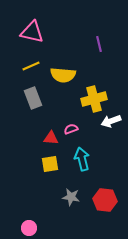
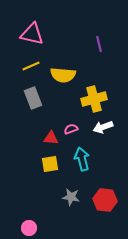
pink triangle: moved 2 px down
white arrow: moved 8 px left, 6 px down
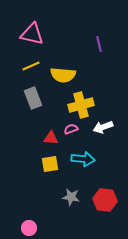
yellow cross: moved 13 px left, 6 px down
cyan arrow: moved 1 px right; rotated 110 degrees clockwise
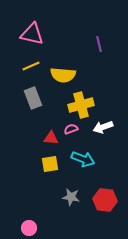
cyan arrow: rotated 15 degrees clockwise
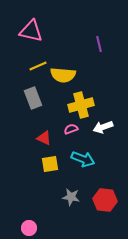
pink triangle: moved 1 px left, 3 px up
yellow line: moved 7 px right
red triangle: moved 7 px left; rotated 21 degrees clockwise
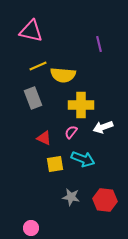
yellow cross: rotated 15 degrees clockwise
pink semicircle: moved 3 px down; rotated 32 degrees counterclockwise
yellow square: moved 5 px right
pink circle: moved 2 px right
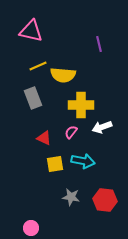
white arrow: moved 1 px left
cyan arrow: moved 2 px down; rotated 10 degrees counterclockwise
